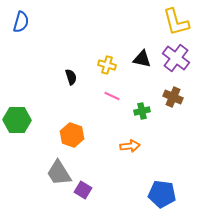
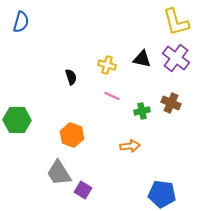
brown cross: moved 2 px left, 6 px down
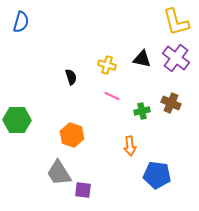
orange arrow: rotated 90 degrees clockwise
purple square: rotated 24 degrees counterclockwise
blue pentagon: moved 5 px left, 19 px up
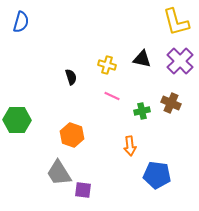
purple cross: moved 4 px right, 3 px down; rotated 8 degrees clockwise
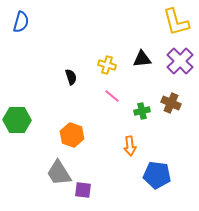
black triangle: rotated 18 degrees counterclockwise
pink line: rotated 14 degrees clockwise
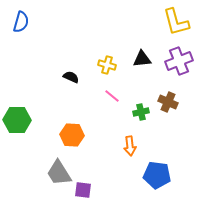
purple cross: moved 1 px left; rotated 24 degrees clockwise
black semicircle: rotated 49 degrees counterclockwise
brown cross: moved 3 px left, 1 px up
green cross: moved 1 px left, 1 px down
orange hexagon: rotated 15 degrees counterclockwise
